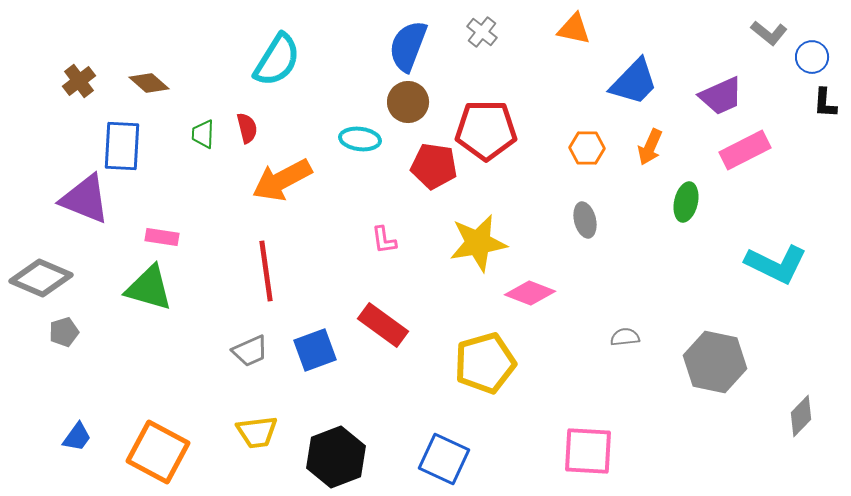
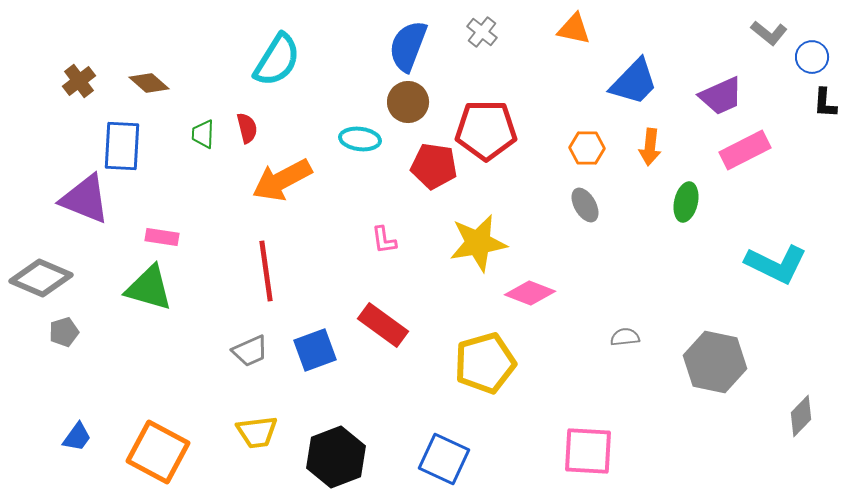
orange arrow at (650, 147): rotated 18 degrees counterclockwise
gray ellipse at (585, 220): moved 15 px up; rotated 16 degrees counterclockwise
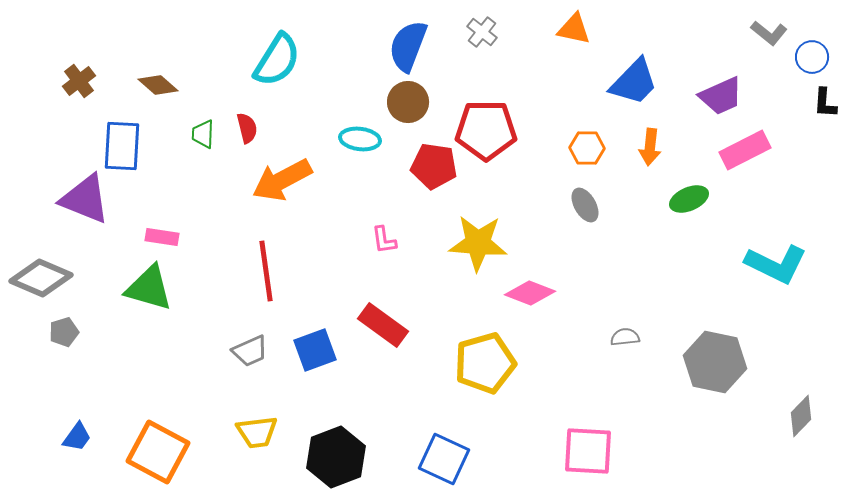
brown diamond at (149, 83): moved 9 px right, 2 px down
green ellipse at (686, 202): moved 3 px right, 3 px up; rotated 54 degrees clockwise
yellow star at (478, 243): rotated 14 degrees clockwise
